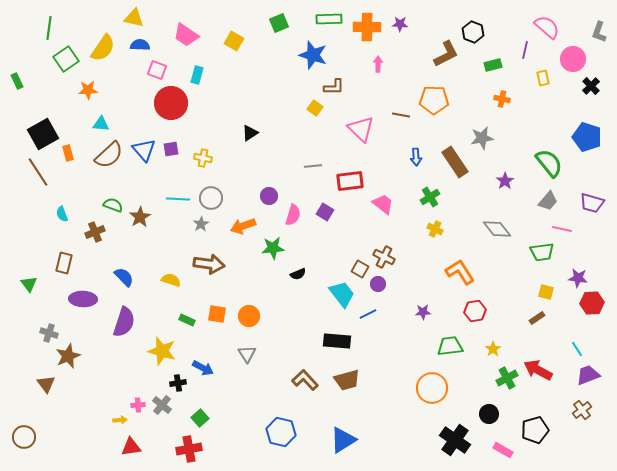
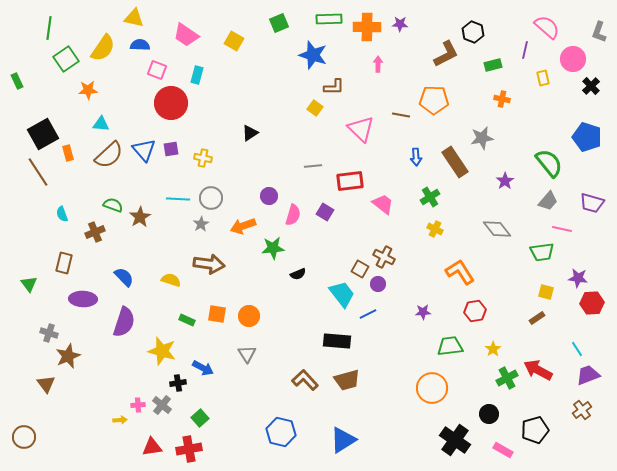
red triangle at (131, 447): moved 21 px right
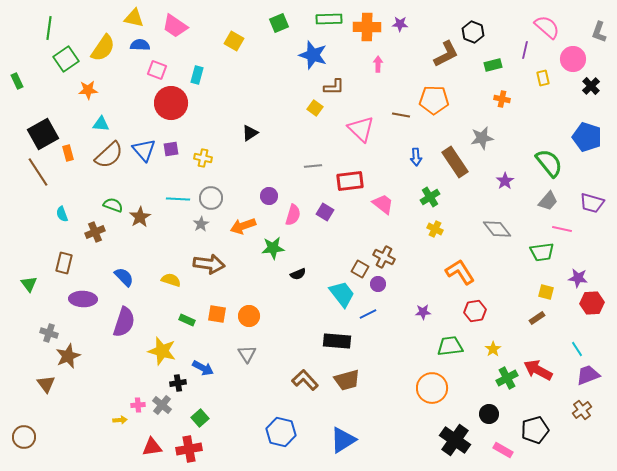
pink trapezoid at (186, 35): moved 11 px left, 9 px up
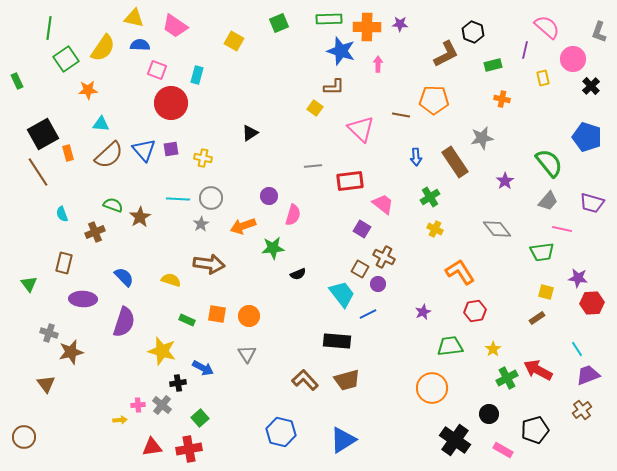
blue star at (313, 55): moved 28 px right, 4 px up
purple square at (325, 212): moved 37 px right, 17 px down
purple star at (423, 312): rotated 21 degrees counterclockwise
brown star at (68, 356): moved 3 px right, 4 px up; rotated 10 degrees clockwise
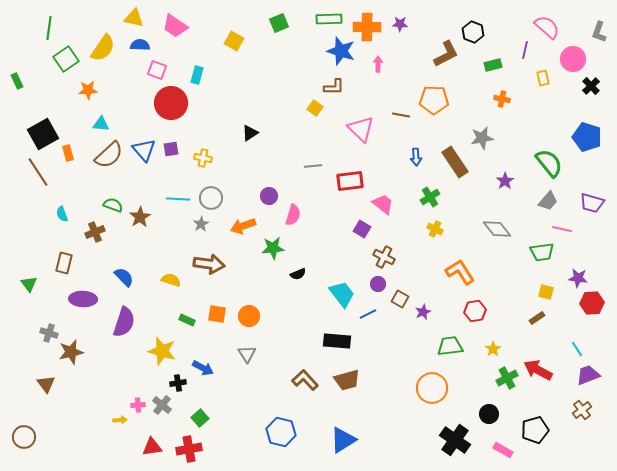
brown square at (360, 269): moved 40 px right, 30 px down
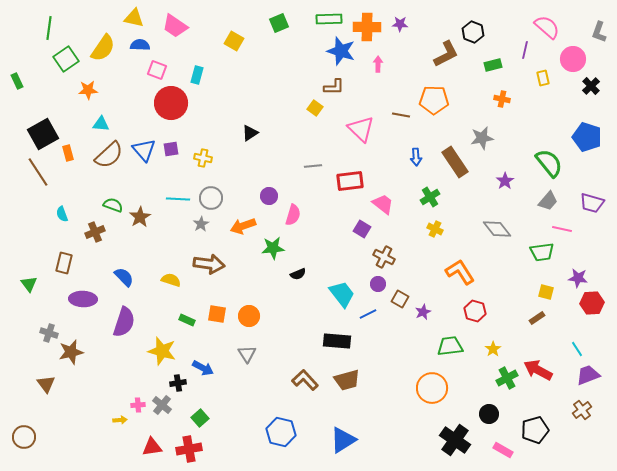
red hexagon at (475, 311): rotated 25 degrees clockwise
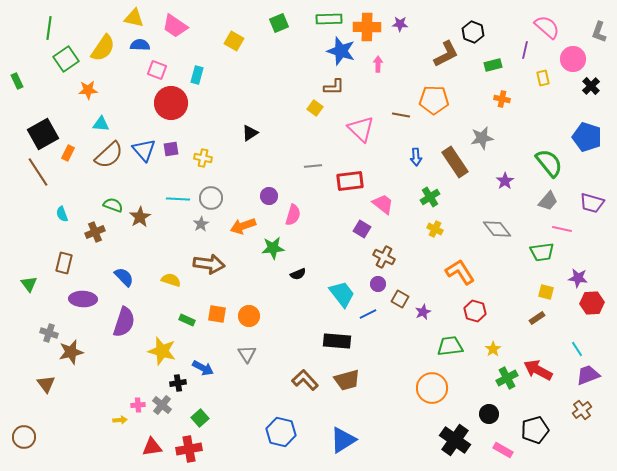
orange rectangle at (68, 153): rotated 42 degrees clockwise
